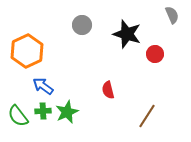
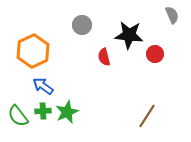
black star: moved 2 px right, 1 px down; rotated 12 degrees counterclockwise
orange hexagon: moved 6 px right
red semicircle: moved 4 px left, 33 px up
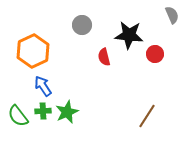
blue arrow: rotated 20 degrees clockwise
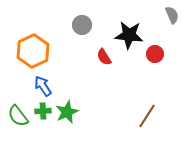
red semicircle: rotated 18 degrees counterclockwise
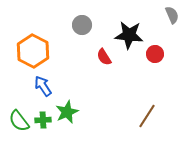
orange hexagon: rotated 8 degrees counterclockwise
green cross: moved 9 px down
green semicircle: moved 1 px right, 5 px down
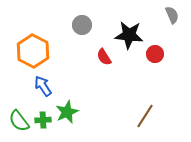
brown line: moved 2 px left
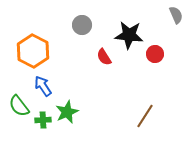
gray semicircle: moved 4 px right
green semicircle: moved 15 px up
